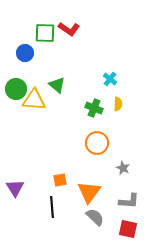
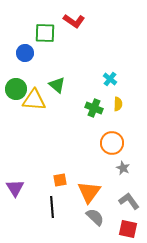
red L-shape: moved 5 px right, 8 px up
orange circle: moved 15 px right
gray L-shape: rotated 130 degrees counterclockwise
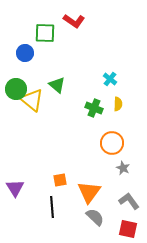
yellow triangle: moved 2 px left; rotated 35 degrees clockwise
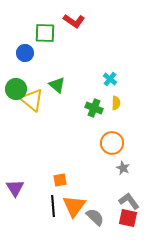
yellow semicircle: moved 2 px left, 1 px up
orange triangle: moved 15 px left, 14 px down
black line: moved 1 px right, 1 px up
red square: moved 11 px up
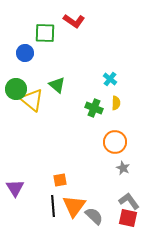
orange circle: moved 3 px right, 1 px up
gray semicircle: moved 1 px left, 1 px up
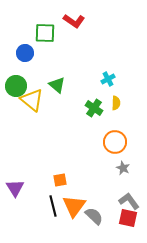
cyan cross: moved 2 px left; rotated 24 degrees clockwise
green circle: moved 3 px up
green cross: rotated 12 degrees clockwise
black line: rotated 10 degrees counterclockwise
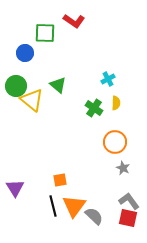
green triangle: moved 1 px right
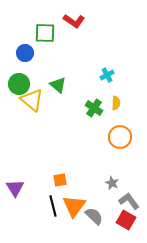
cyan cross: moved 1 px left, 4 px up
green circle: moved 3 px right, 2 px up
orange circle: moved 5 px right, 5 px up
gray star: moved 11 px left, 15 px down
red square: moved 2 px left, 2 px down; rotated 18 degrees clockwise
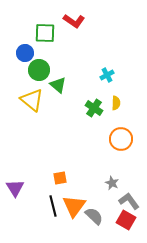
green circle: moved 20 px right, 14 px up
orange circle: moved 1 px right, 2 px down
orange square: moved 2 px up
